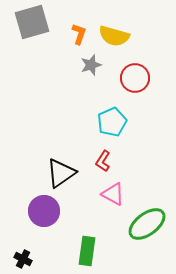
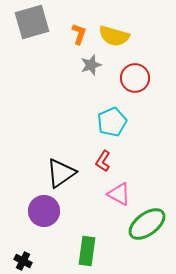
pink triangle: moved 6 px right
black cross: moved 2 px down
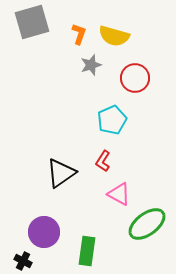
cyan pentagon: moved 2 px up
purple circle: moved 21 px down
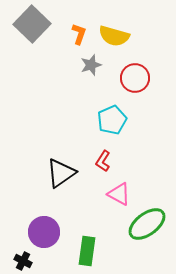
gray square: moved 2 px down; rotated 30 degrees counterclockwise
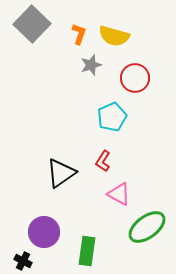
cyan pentagon: moved 3 px up
green ellipse: moved 3 px down
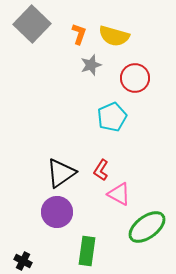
red L-shape: moved 2 px left, 9 px down
purple circle: moved 13 px right, 20 px up
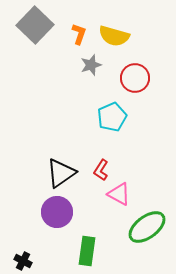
gray square: moved 3 px right, 1 px down
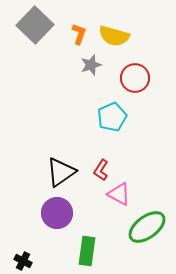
black triangle: moved 1 px up
purple circle: moved 1 px down
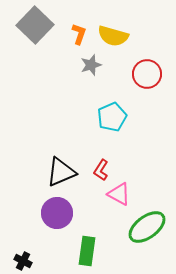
yellow semicircle: moved 1 px left
red circle: moved 12 px right, 4 px up
black triangle: rotated 12 degrees clockwise
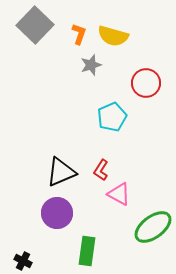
red circle: moved 1 px left, 9 px down
green ellipse: moved 6 px right
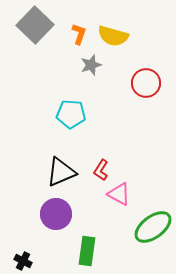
cyan pentagon: moved 41 px left, 3 px up; rotated 28 degrees clockwise
purple circle: moved 1 px left, 1 px down
